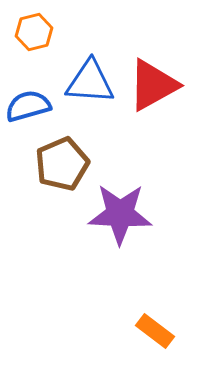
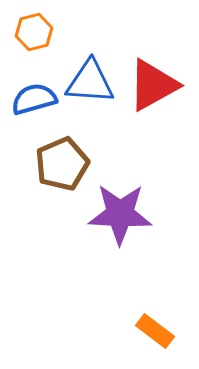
blue semicircle: moved 6 px right, 7 px up
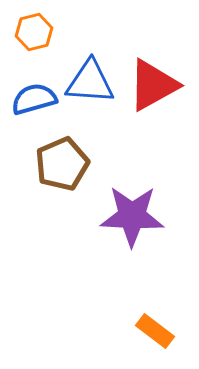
purple star: moved 12 px right, 2 px down
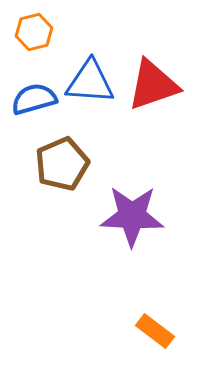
red triangle: rotated 10 degrees clockwise
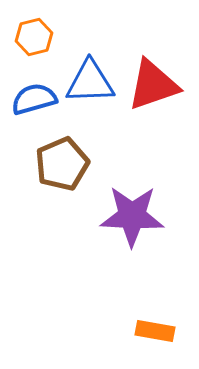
orange hexagon: moved 5 px down
blue triangle: rotated 6 degrees counterclockwise
orange rectangle: rotated 27 degrees counterclockwise
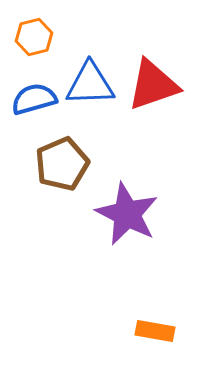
blue triangle: moved 2 px down
purple star: moved 5 px left, 2 px up; rotated 24 degrees clockwise
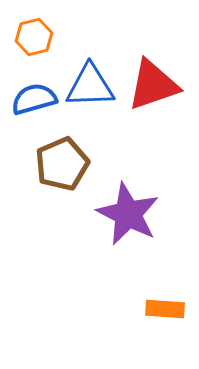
blue triangle: moved 2 px down
purple star: moved 1 px right
orange rectangle: moved 10 px right, 22 px up; rotated 6 degrees counterclockwise
